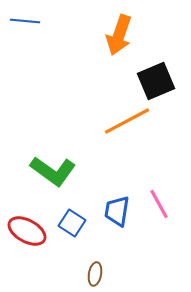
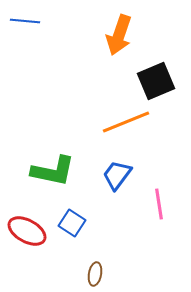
orange line: moved 1 px left, 1 px down; rotated 6 degrees clockwise
green L-shape: rotated 24 degrees counterclockwise
pink line: rotated 20 degrees clockwise
blue trapezoid: moved 36 px up; rotated 28 degrees clockwise
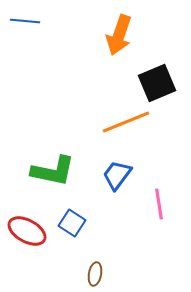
black square: moved 1 px right, 2 px down
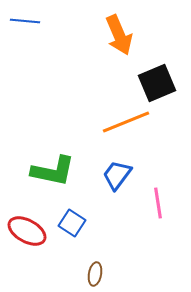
orange arrow: rotated 42 degrees counterclockwise
pink line: moved 1 px left, 1 px up
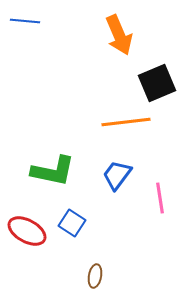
orange line: rotated 15 degrees clockwise
pink line: moved 2 px right, 5 px up
brown ellipse: moved 2 px down
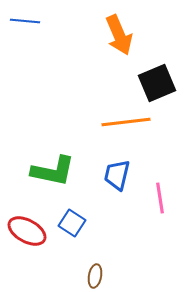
blue trapezoid: rotated 24 degrees counterclockwise
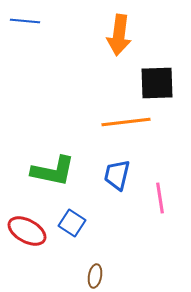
orange arrow: rotated 30 degrees clockwise
black square: rotated 21 degrees clockwise
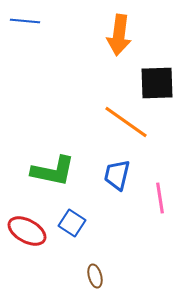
orange line: rotated 42 degrees clockwise
brown ellipse: rotated 25 degrees counterclockwise
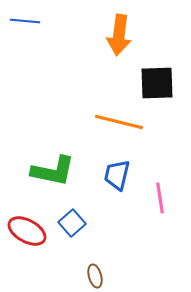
orange line: moved 7 px left; rotated 21 degrees counterclockwise
blue square: rotated 16 degrees clockwise
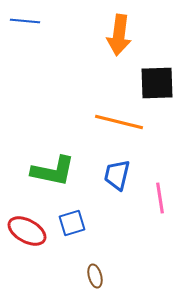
blue square: rotated 24 degrees clockwise
